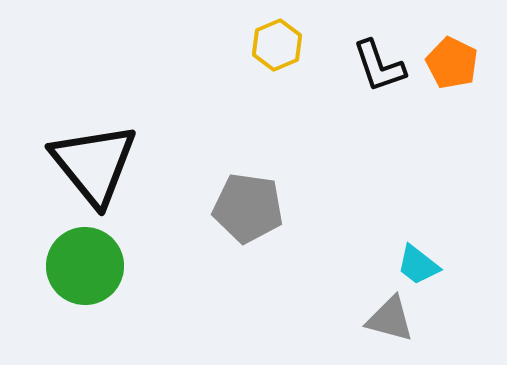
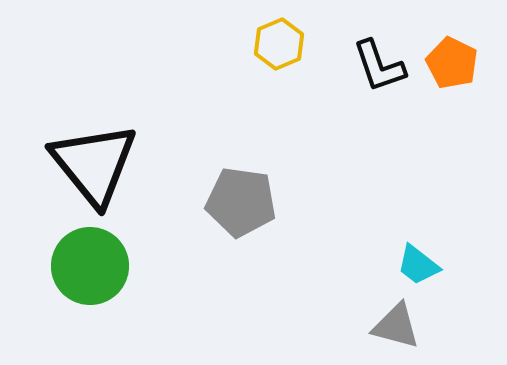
yellow hexagon: moved 2 px right, 1 px up
gray pentagon: moved 7 px left, 6 px up
green circle: moved 5 px right
gray triangle: moved 6 px right, 7 px down
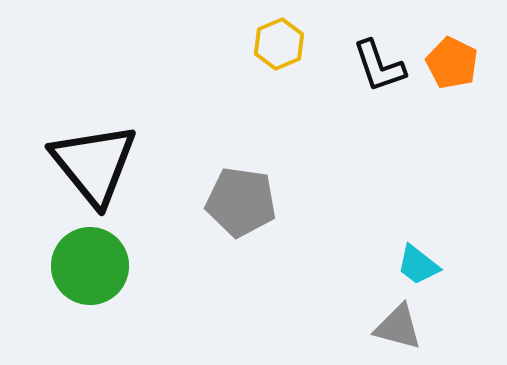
gray triangle: moved 2 px right, 1 px down
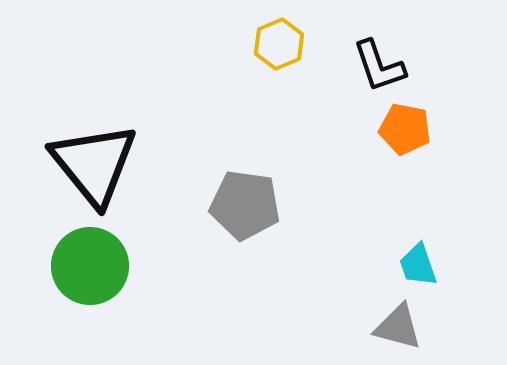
orange pentagon: moved 47 px left, 66 px down; rotated 15 degrees counterclockwise
gray pentagon: moved 4 px right, 3 px down
cyan trapezoid: rotated 33 degrees clockwise
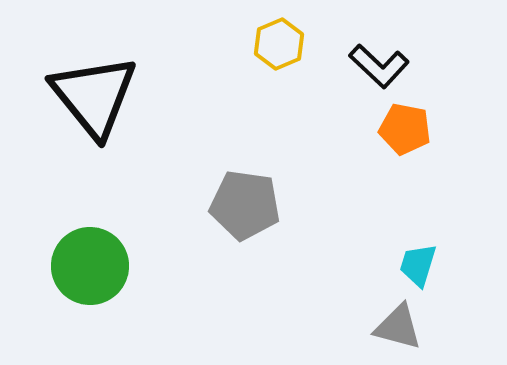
black L-shape: rotated 28 degrees counterclockwise
black triangle: moved 68 px up
cyan trapezoid: rotated 36 degrees clockwise
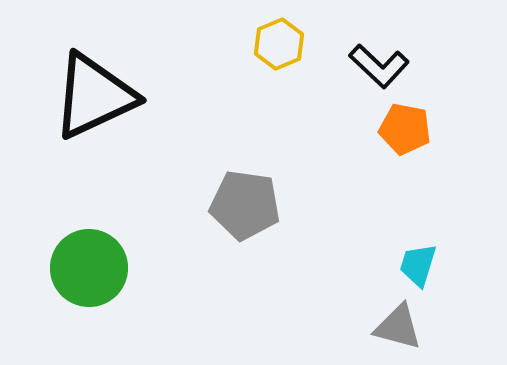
black triangle: rotated 44 degrees clockwise
green circle: moved 1 px left, 2 px down
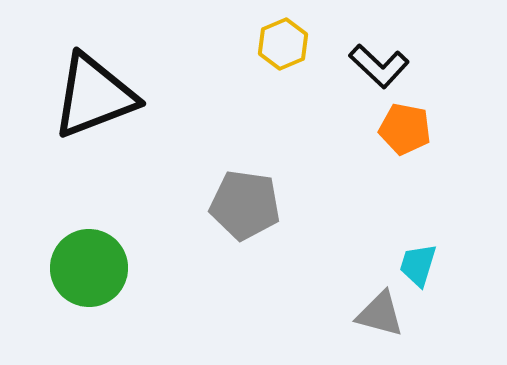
yellow hexagon: moved 4 px right
black triangle: rotated 4 degrees clockwise
gray triangle: moved 18 px left, 13 px up
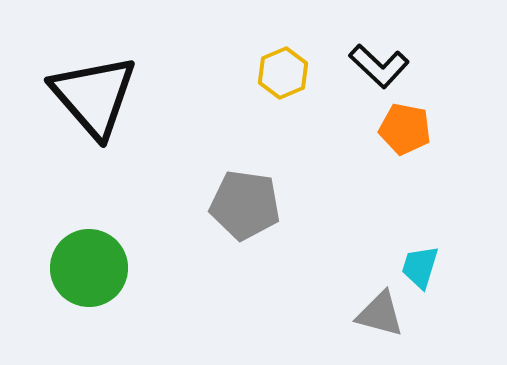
yellow hexagon: moved 29 px down
black triangle: rotated 50 degrees counterclockwise
cyan trapezoid: moved 2 px right, 2 px down
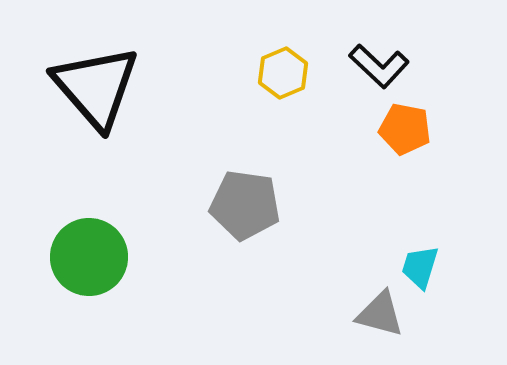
black triangle: moved 2 px right, 9 px up
green circle: moved 11 px up
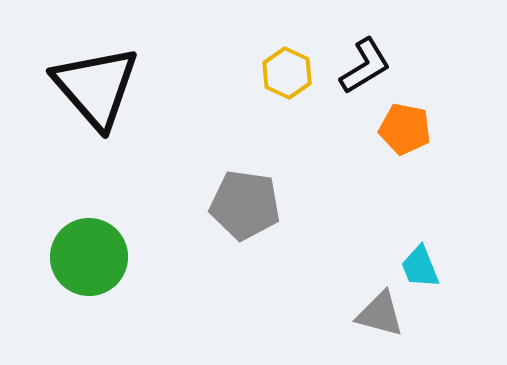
black L-shape: moved 14 px left; rotated 74 degrees counterclockwise
yellow hexagon: moved 4 px right; rotated 12 degrees counterclockwise
cyan trapezoid: rotated 39 degrees counterclockwise
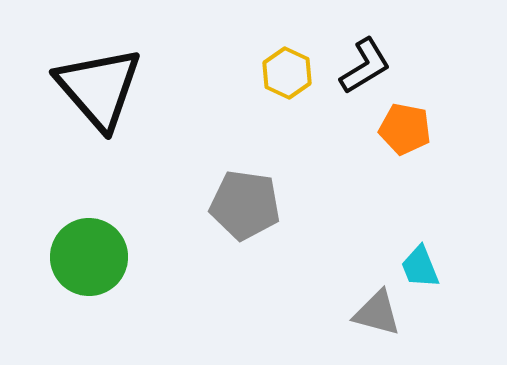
black triangle: moved 3 px right, 1 px down
gray triangle: moved 3 px left, 1 px up
